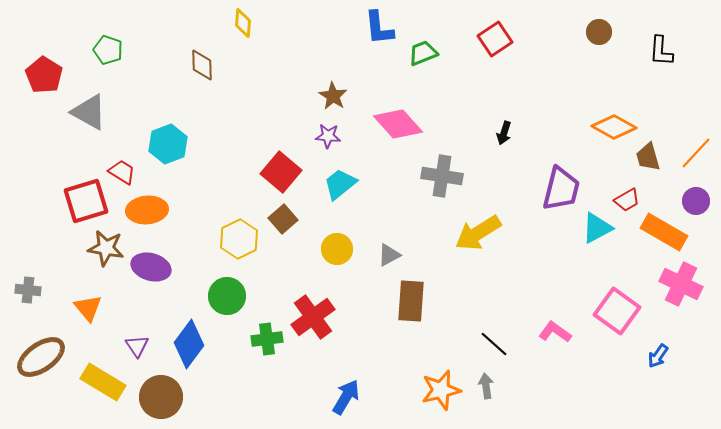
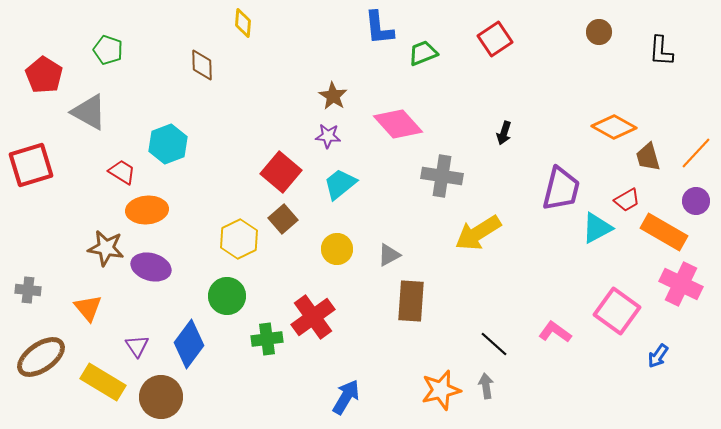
red square at (86, 201): moved 55 px left, 36 px up
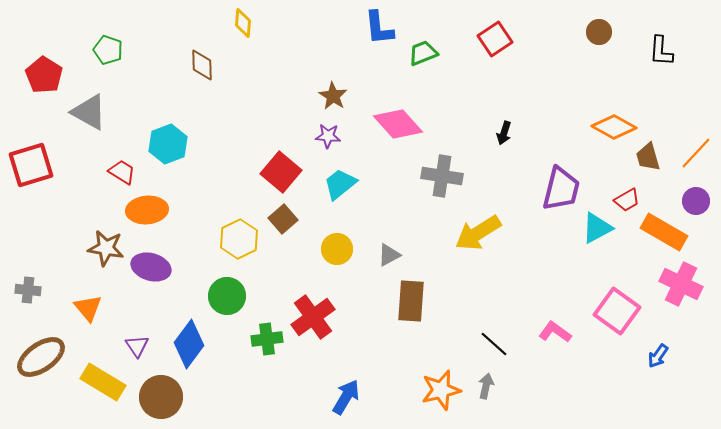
gray arrow at (486, 386): rotated 20 degrees clockwise
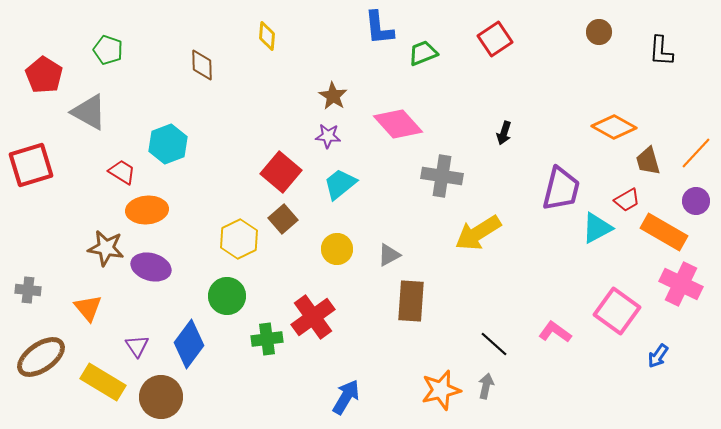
yellow diamond at (243, 23): moved 24 px right, 13 px down
brown trapezoid at (648, 157): moved 4 px down
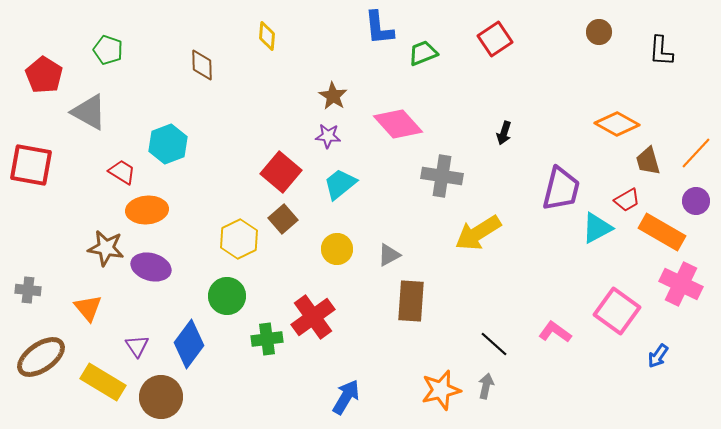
orange diamond at (614, 127): moved 3 px right, 3 px up
red square at (31, 165): rotated 27 degrees clockwise
orange rectangle at (664, 232): moved 2 px left
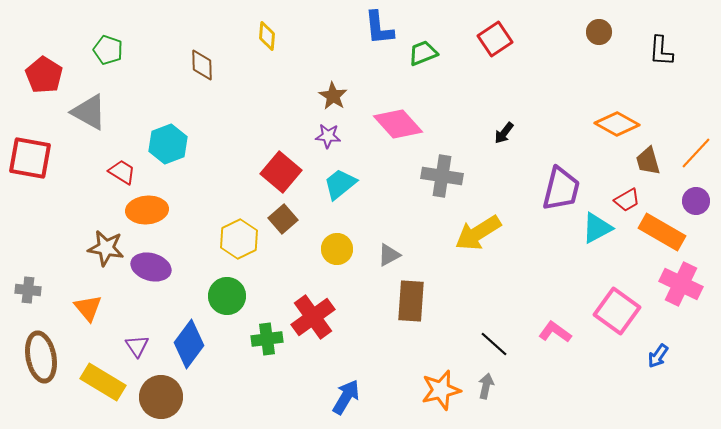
black arrow at (504, 133): rotated 20 degrees clockwise
red square at (31, 165): moved 1 px left, 7 px up
brown ellipse at (41, 357): rotated 66 degrees counterclockwise
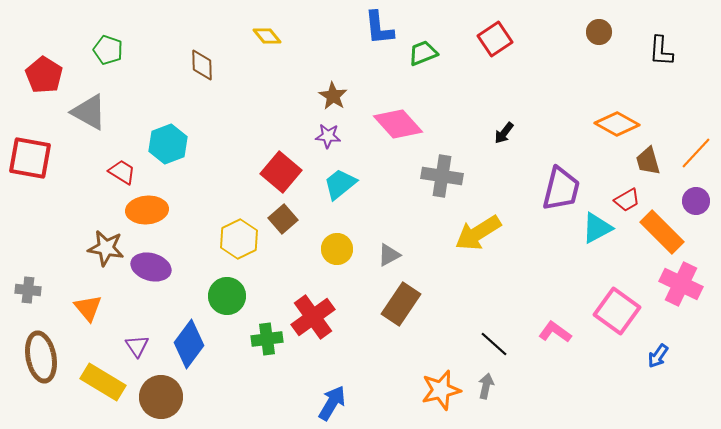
yellow diamond at (267, 36): rotated 44 degrees counterclockwise
orange rectangle at (662, 232): rotated 15 degrees clockwise
brown rectangle at (411, 301): moved 10 px left, 3 px down; rotated 30 degrees clockwise
blue arrow at (346, 397): moved 14 px left, 6 px down
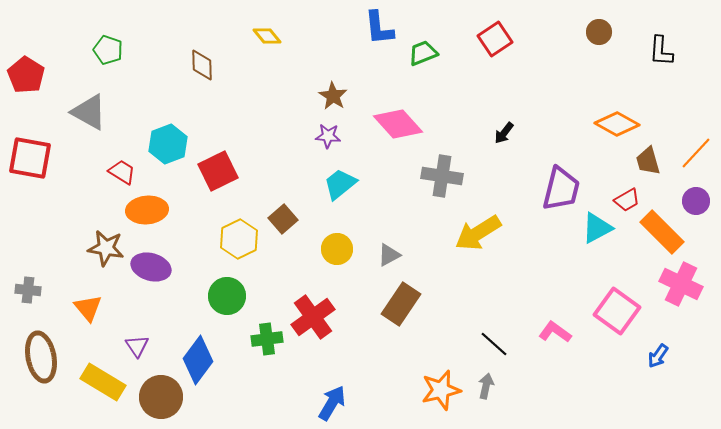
red pentagon at (44, 75): moved 18 px left
red square at (281, 172): moved 63 px left, 1 px up; rotated 24 degrees clockwise
blue diamond at (189, 344): moved 9 px right, 16 px down
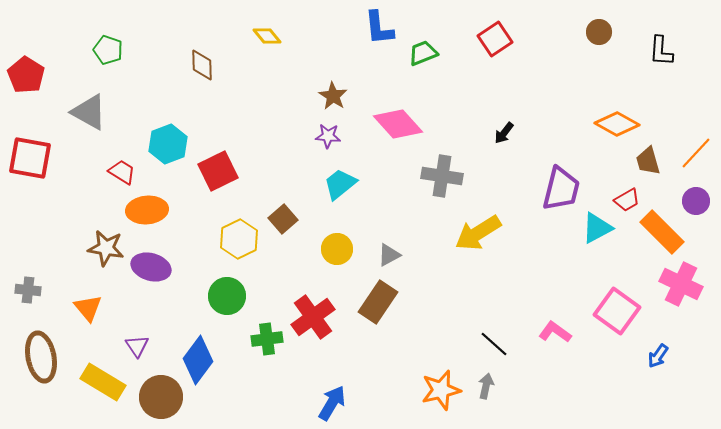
brown rectangle at (401, 304): moved 23 px left, 2 px up
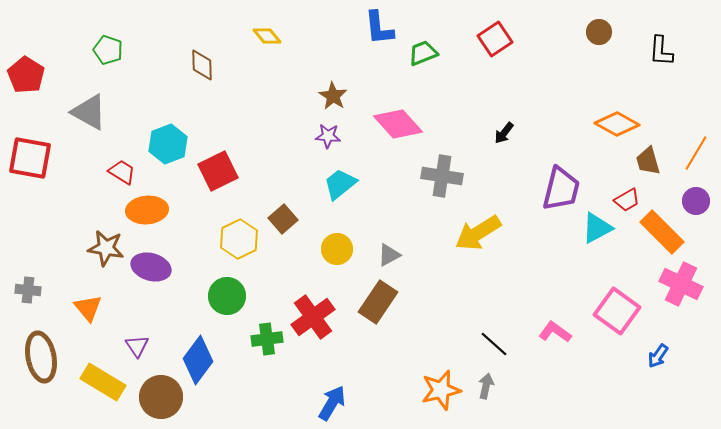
orange line at (696, 153): rotated 12 degrees counterclockwise
